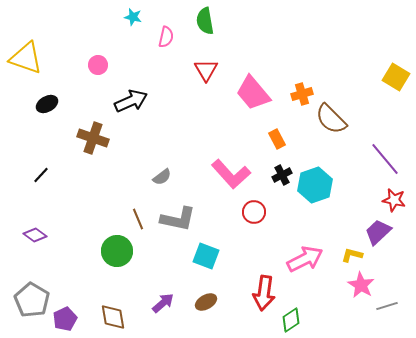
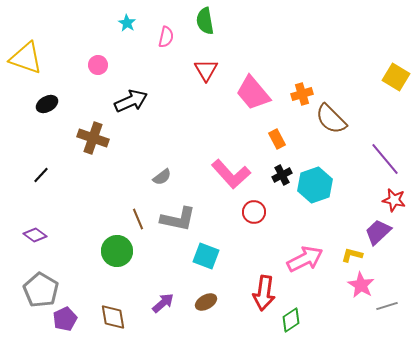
cyan star: moved 6 px left, 6 px down; rotated 18 degrees clockwise
gray pentagon: moved 9 px right, 10 px up
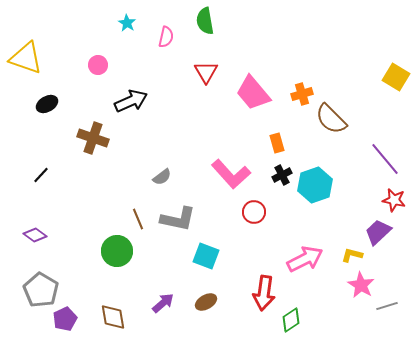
red triangle: moved 2 px down
orange rectangle: moved 4 px down; rotated 12 degrees clockwise
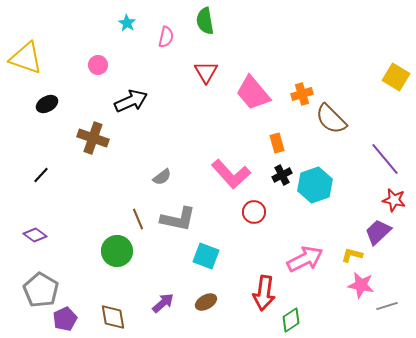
pink star: rotated 20 degrees counterclockwise
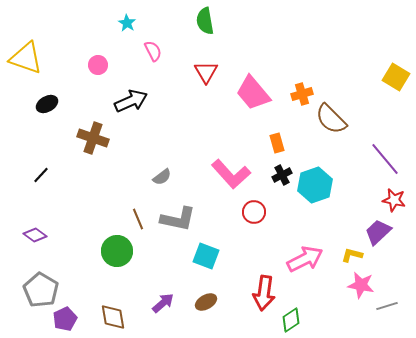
pink semicircle: moved 13 px left, 14 px down; rotated 40 degrees counterclockwise
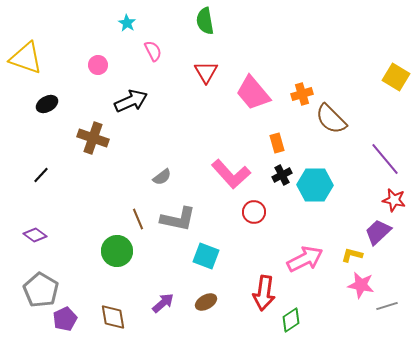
cyan hexagon: rotated 20 degrees clockwise
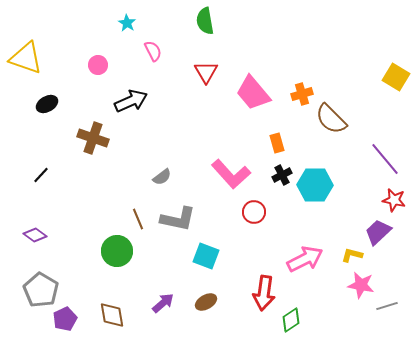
brown diamond: moved 1 px left, 2 px up
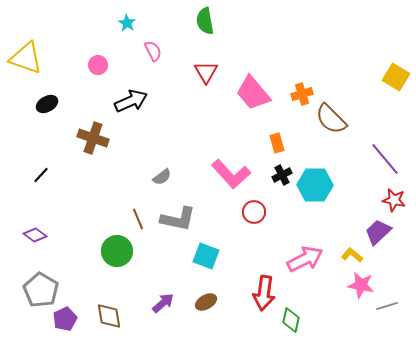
yellow L-shape: rotated 25 degrees clockwise
brown diamond: moved 3 px left, 1 px down
green diamond: rotated 45 degrees counterclockwise
